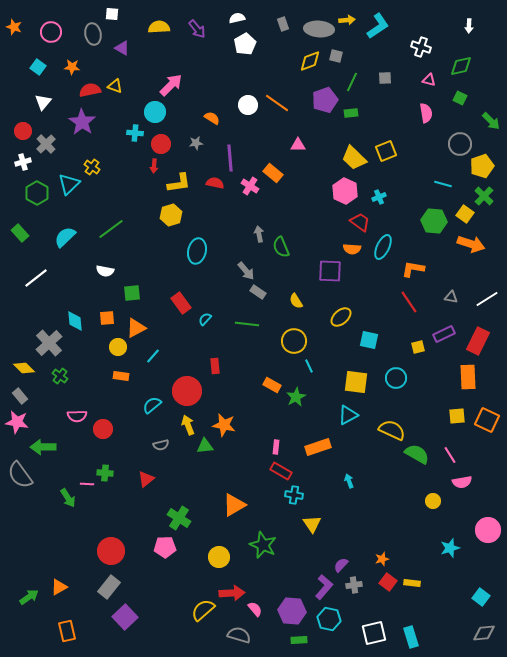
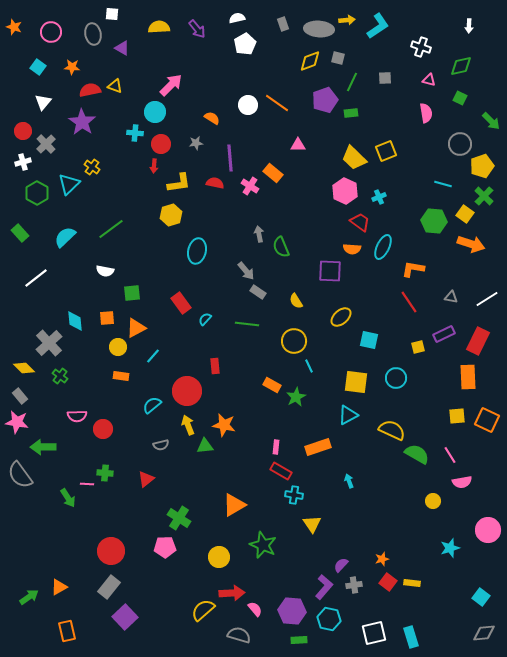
gray square at (336, 56): moved 2 px right, 2 px down
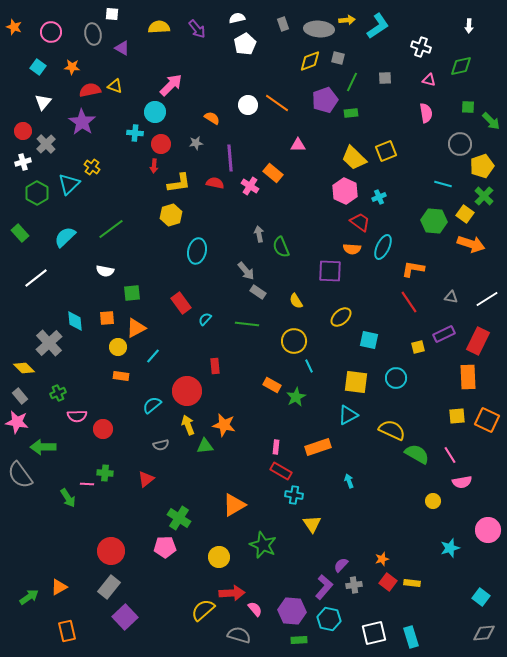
green square at (460, 98): moved 8 px right, 9 px down; rotated 24 degrees counterclockwise
green cross at (60, 376): moved 2 px left, 17 px down; rotated 28 degrees clockwise
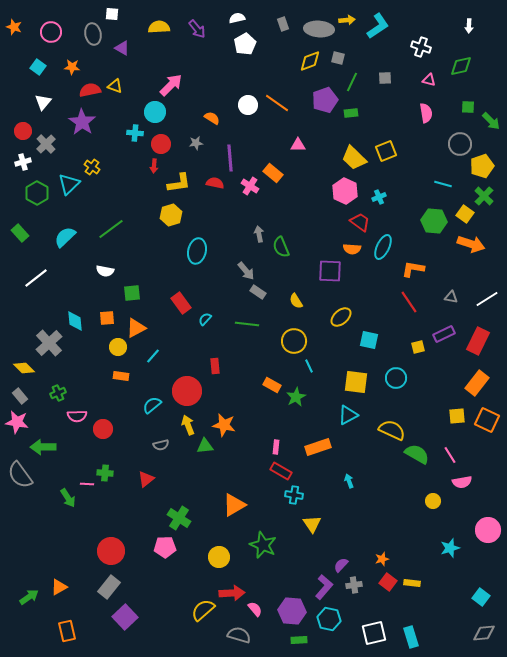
orange rectangle at (468, 377): moved 9 px right, 6 px down; rotated 40 degrees clockwise
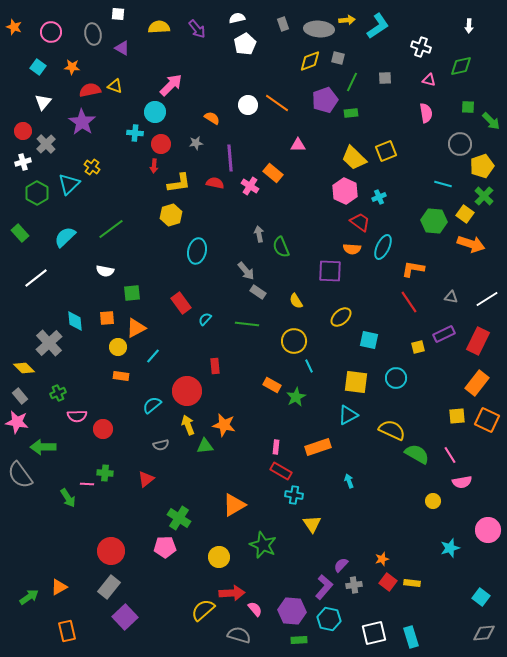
white square at (112, 14): moved 6 px right
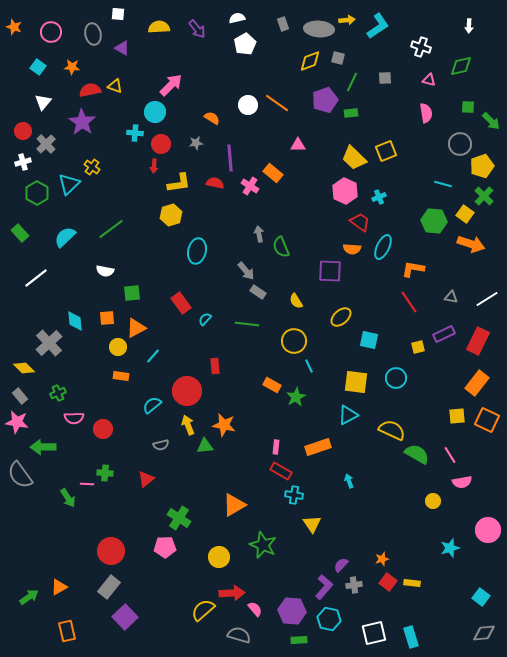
pink semicircle at (77, 416): moved 3 px left, 2 px down
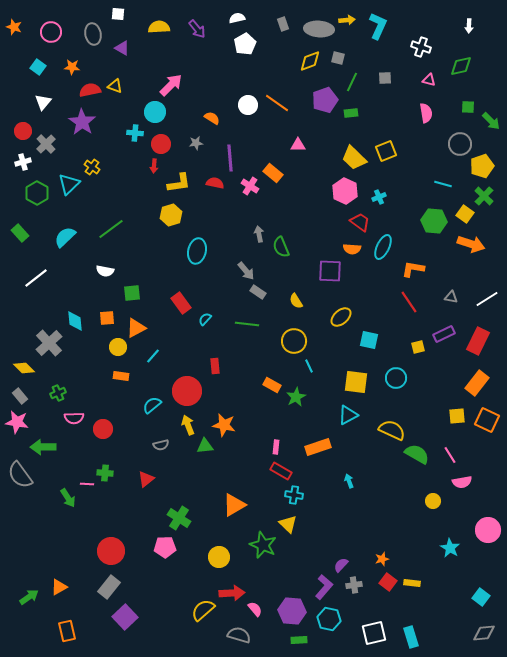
cyan L-shape at (378, 26): rotated 32 degrees counterclockwise
yellow triangle at (312, 524): moved 24 px left; rotated 12 degrees counterclockwise
cyan star at (450, 548): rotated 24 degrees counterclockwise
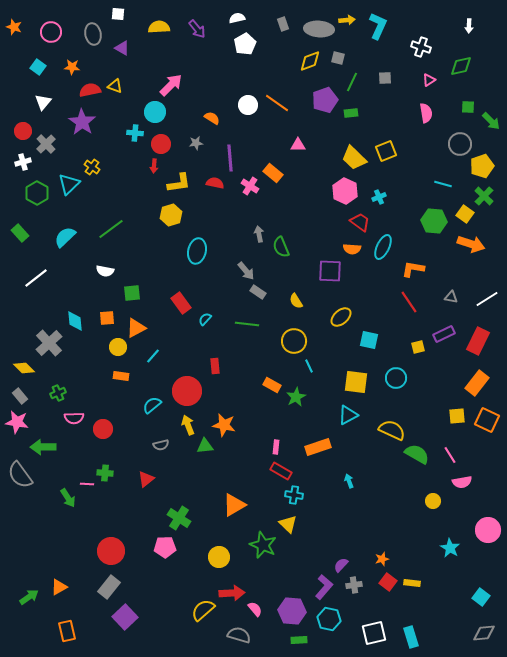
pink triangle at (429, 80): rotated 48 degrees counterclockwise
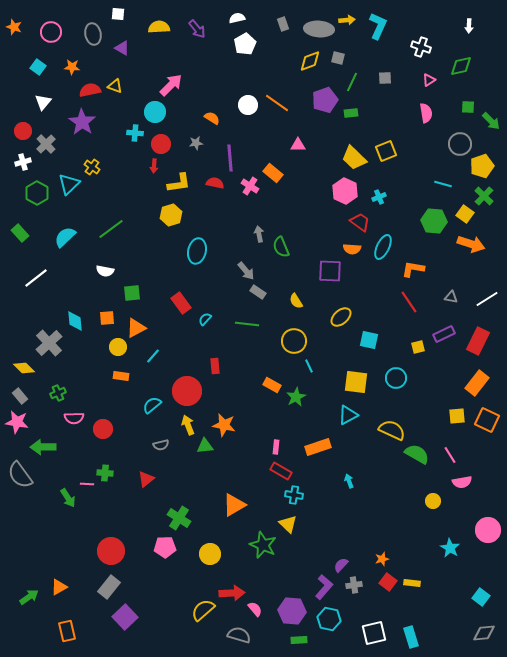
yellow circle at (219, 557): moved 9 px left, 3 px up
